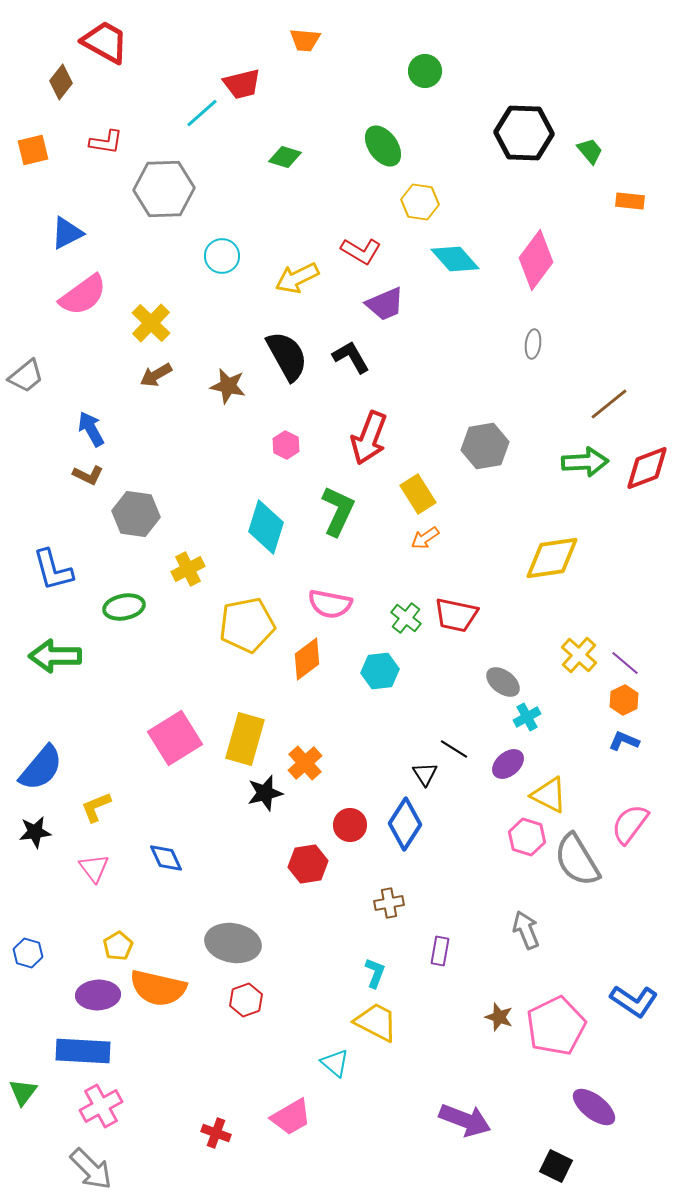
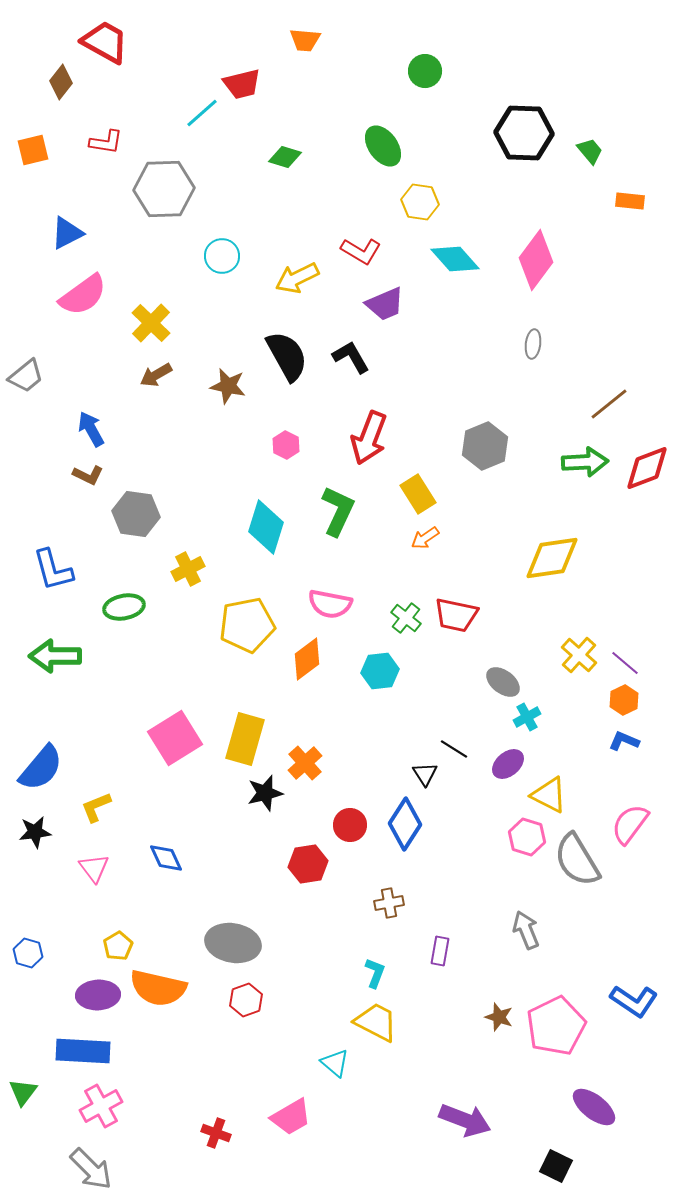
gray hexagon at (485, 446): rotated 12 degrees counterclockwise
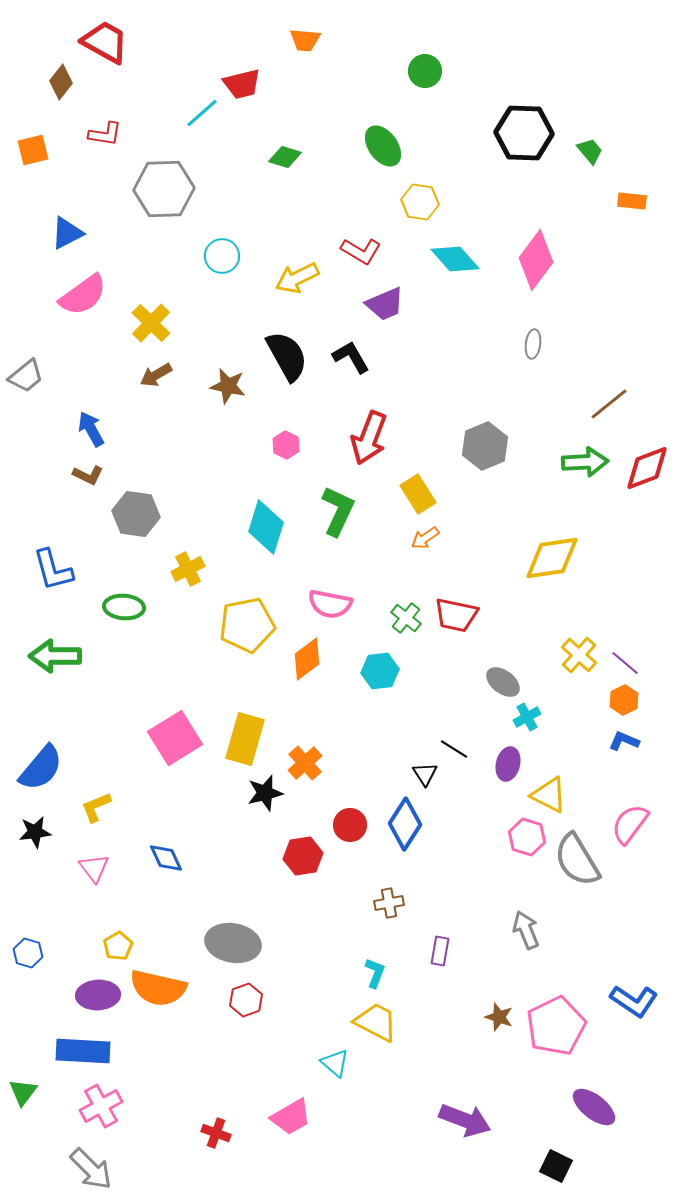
red L-shape at (106, 142): moved 1 px left, 8 px up
orange rectangle at (630, 201): moved 2 px right
green ellipse at (124, 607): rotated 15 degrees clockwise
purple ellipse at (508, 764): rotated 36 degrees counterclockwise
red hexagon at (308, 864): moved 5 px left, 8 px up
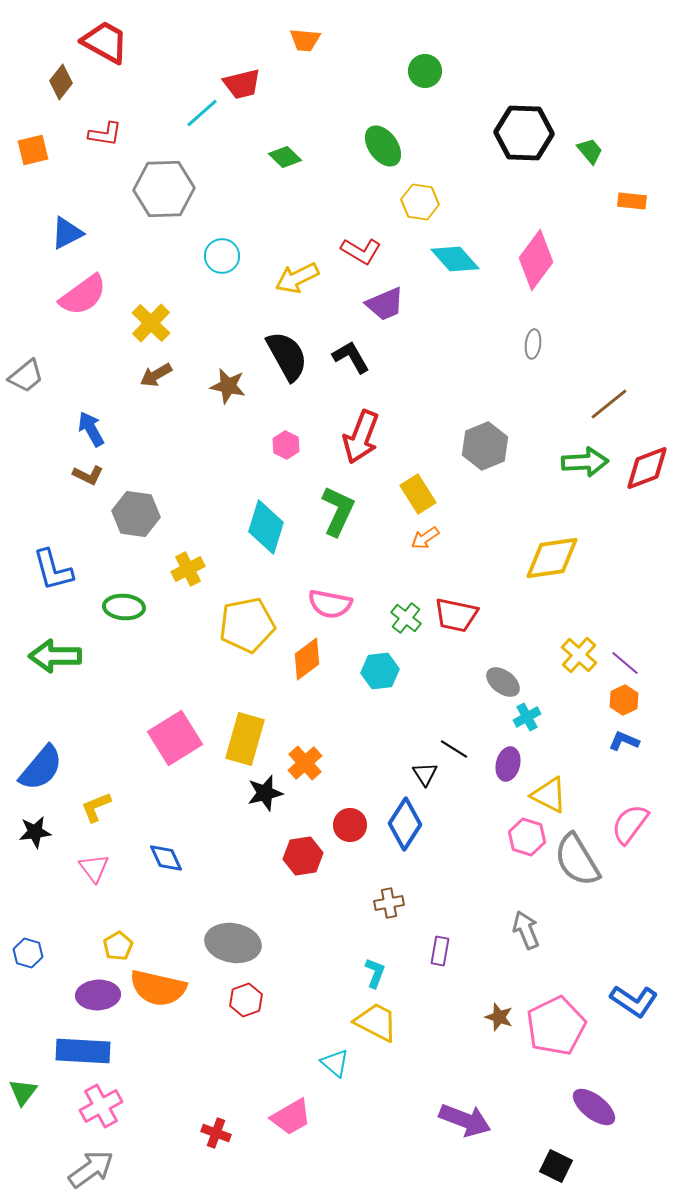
green diamond at (285, 157): rotated 28 degrees clockwise
red arrow at (369, 438): moved 8 px left, 1 px up
gray arrow at (91, 1169): rotated 81 degrees counterclockwise
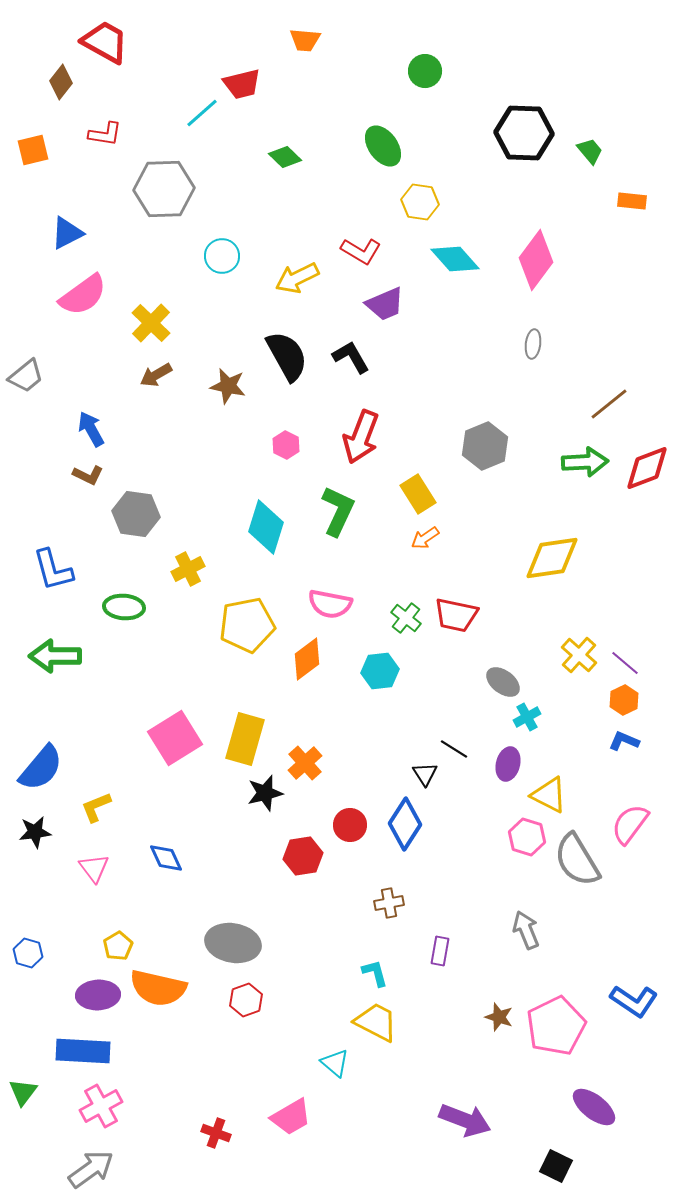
cyan L-shape at (375, 973): rotated 36 degrees counterclockwise
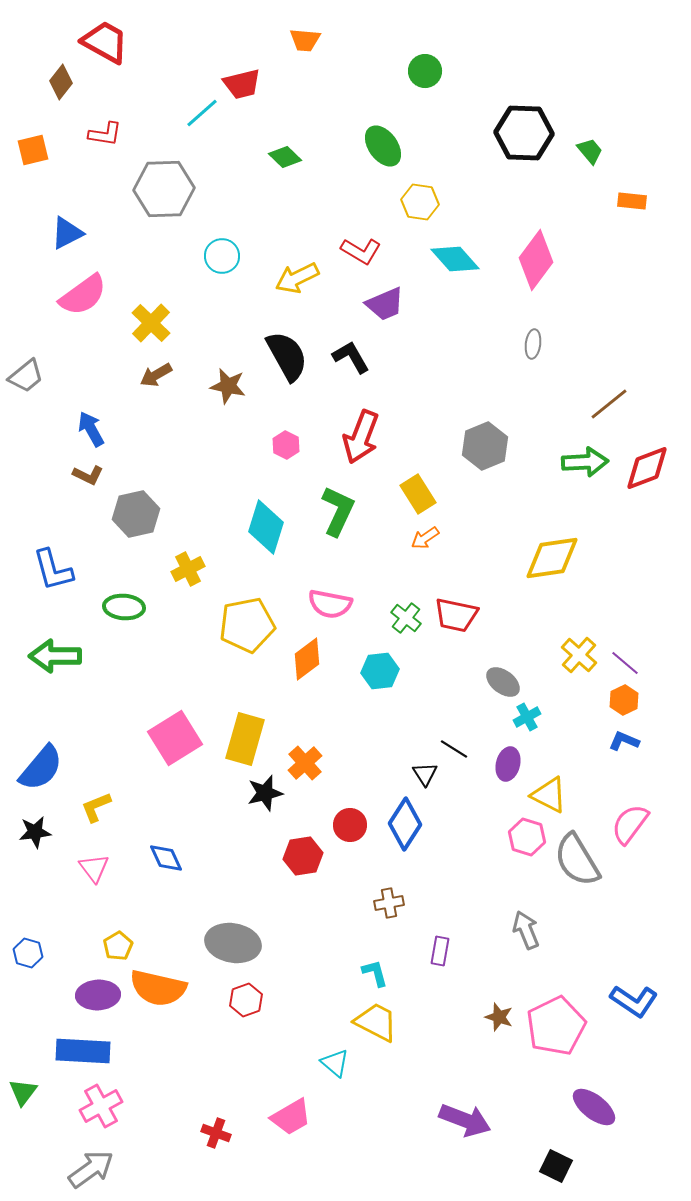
gray hexagon at (136, 514): rotated 21 degrees counterclockwise
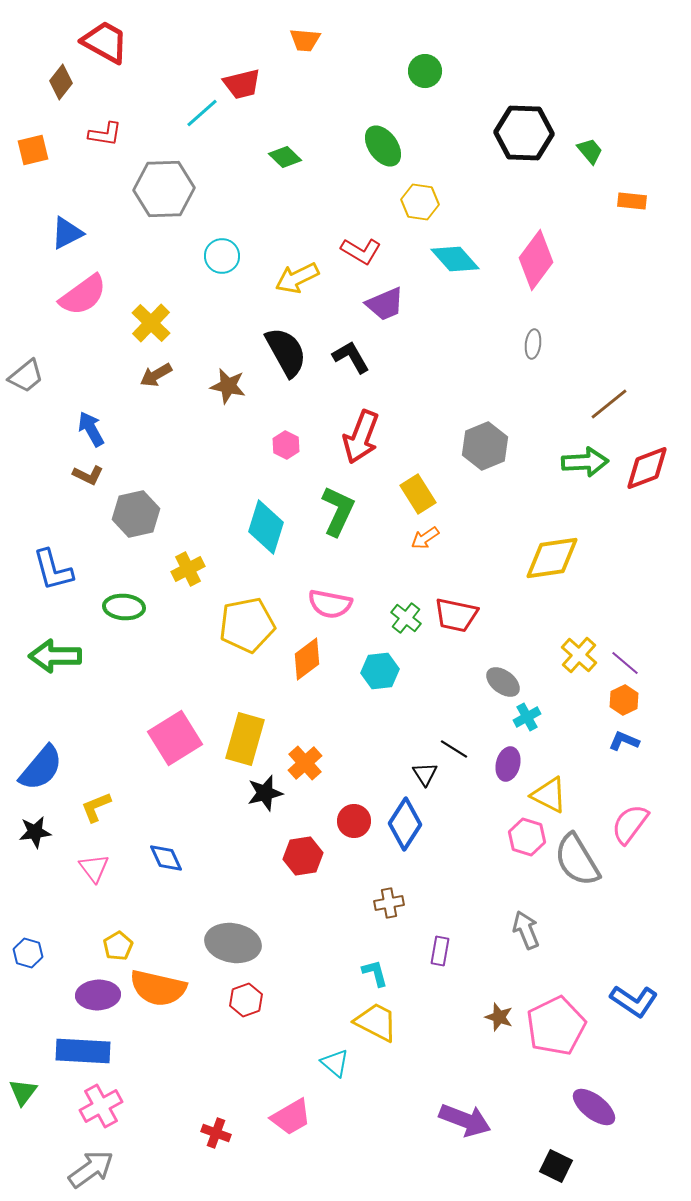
black semicircle at (287, 356): moved 1 px left, 4 px up
red circle at (350, 825): moved 4 px right, 4 px up
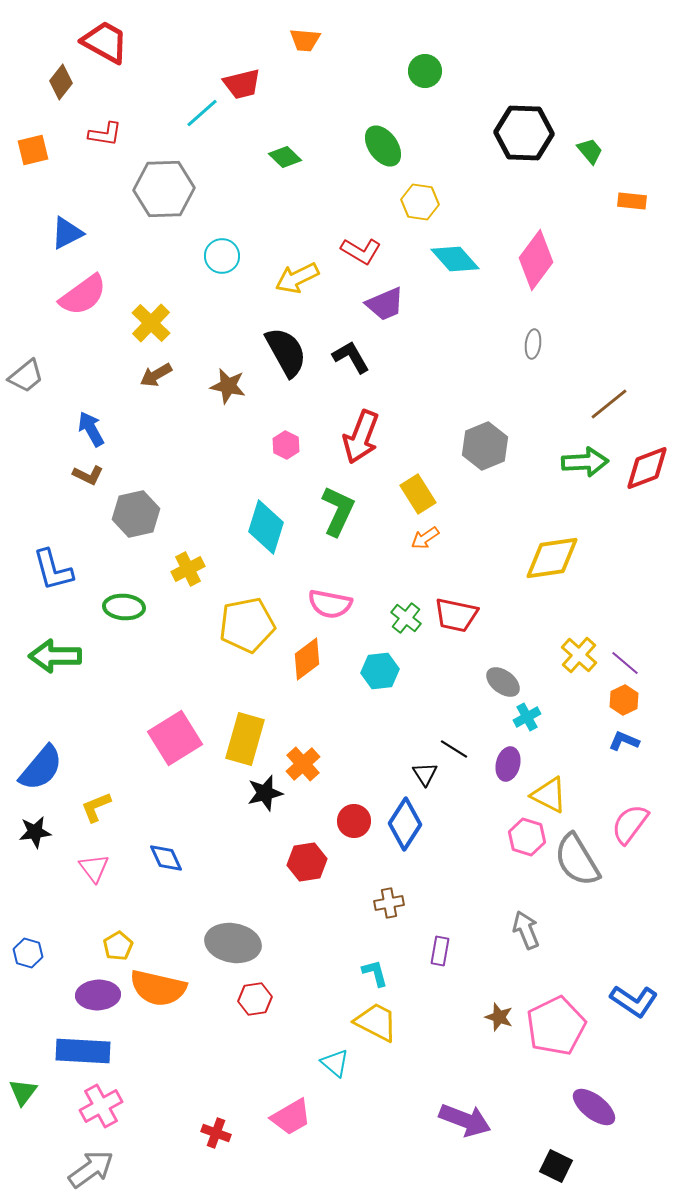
orange cross at (305, 763): moved 2 px left, 1 px down
red hexagon at (303, 856): moved 4 px right, 6 px down
red hexagon at (246, 1000): moved 9 px right, 1 px up; rotated 12 degrees clockwise
